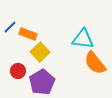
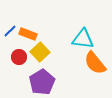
blue line: moved 4 px down
red circle: moved 1 px right, 14 px up
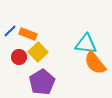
cyan triangle: moved 3 px right, 5 px down
yellow square: moved 2 px left
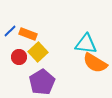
orange semicircle: rotated 20 degrees counterclockwise
